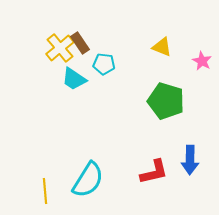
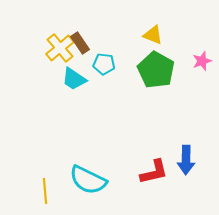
yellow triangle: moved 9 px left, 12 px up
pink star: rotated 24 degrees clockwise
green pentagon: moved 10 px left, 31 px up; rotated 12 degrees clockwise
blue arrow: moved 4 px left
cyan semicircle: rotated 84 degrees clockwise
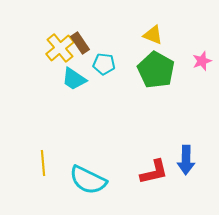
yellow line: moved 2 px left, 28 px up
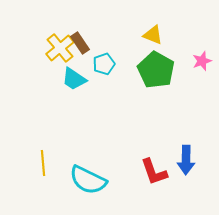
cyan pentagon: rotated 25 degrees counterclockwise
red L-shape: rotated 84 degrees clockwise
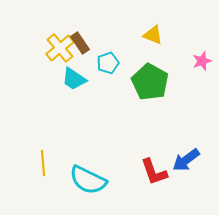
cyan pentagon: moved 4 px right, 1 px up
green pentagon: moved 6 px left, 12 px down
blue arrow: rotated 52 degrees clockwise
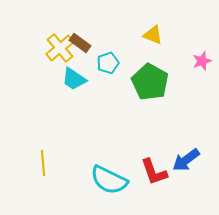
brown rectangle: rotated 20 degrees counterclockwise
cyan semicircle: moved 21 px right
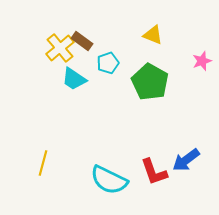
brown rectangle: moved 2 px right, 2 px up
yellow line: rotated 20 degrees clockwise
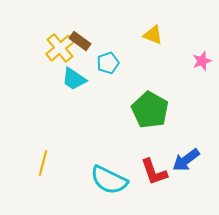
brown rectangle: moved 2 px left
green pentagon: moved 28 px down
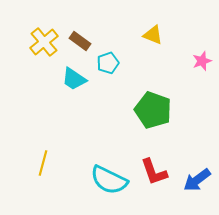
yellow cross: moved 16 px left, 6 px up
green pentagon: moved 3 px right; rotated 9 degrees counterclockwise
blue arrow: moved 11 px right, 20 px down
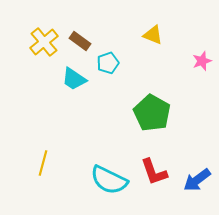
green pentagon: moved 1 px left, 3 px down; rotated 9 degrees clockwise
